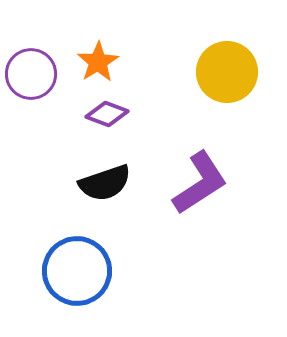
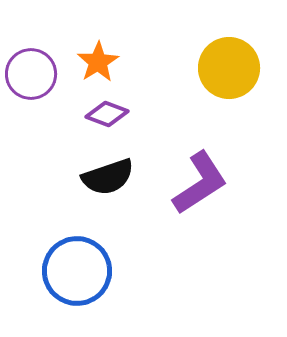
yellow circle: moved 2 px right, 4 px up
black semicircle: moved 3 px right, 6 px up
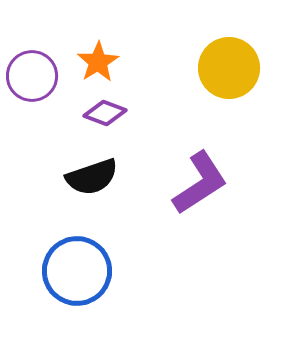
purple circle: moved 1 px right, 2 px down
purple diamond: moved 2 px left, 1 px up
black semicircle: moved 16 px left
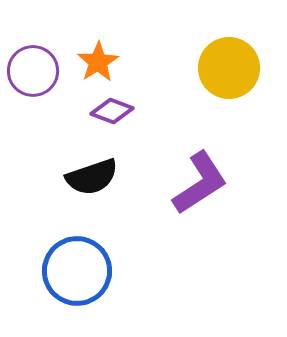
purple circle: moved 1 px right, 5 px up
purple diamond: moved 7 px right, 2 px up
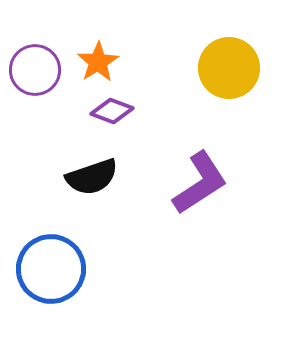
purple circle: moved 2 px right, 1 px up
blue circle: moved 26 px left, 2 px up
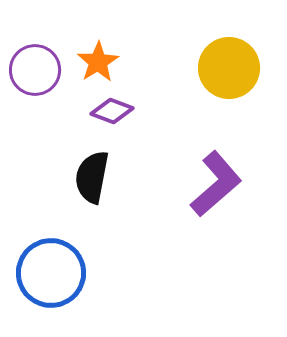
black semicircle: rotated 120 degrees clockwise
purple L-shape: moved 16 px right, 1 px down; rotated 8 degrees counterclockwise
blue circle: moved 4 px down
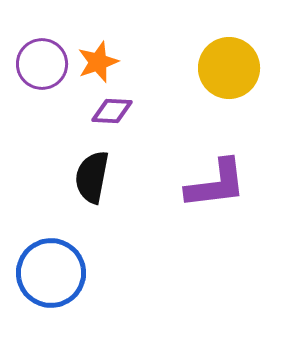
orange star: rotated 12 degrees clockwise
purple circle: moved 7 px right, 6 px up
purple diamond: rotated 18 degrees counterclockwise
purple L-shape: rotated 34 degrees clockwise
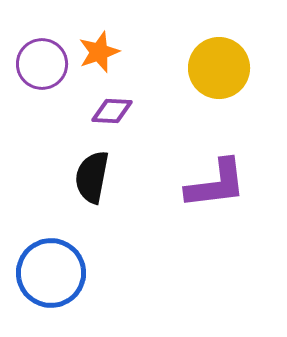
orange star: moved 1 px right, 10 px up
yellow circle: moved 10 px left
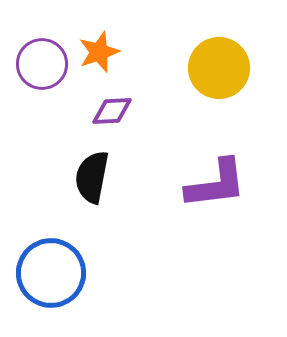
purple diamond: rotated 6 degrees counterclockwise
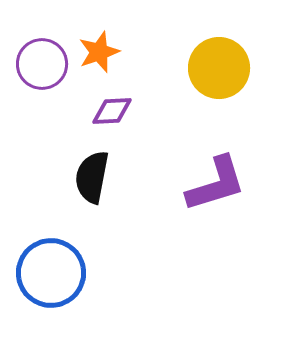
purple L-shape: rotated 10 degrees counterclockwise
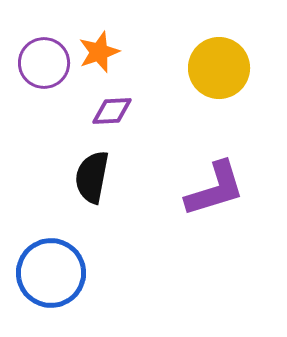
purple circle: moved 2 px right, 1 px up
purple L-shape: moved 1 px left, 5 px down
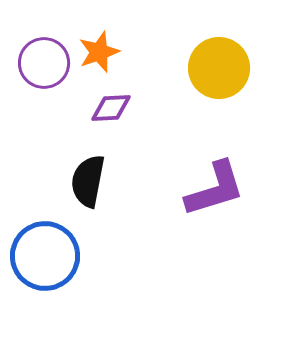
purple diamond: moved 1 px left, 3 px up
black semicircle: moved 4 px left, 4 px down
blue circle: moved 6 px left, 17 px up
